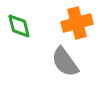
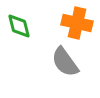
orange cross: rotated 28 degrees clockwise
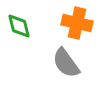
gray semicircle: moved 1 px right, 1 px down
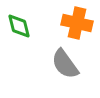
gray semicircle: moved 1 px left, 1 px down
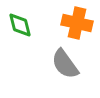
green diamond: moved 1 px right, 1 px up
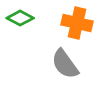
green diamond: moved 7 px up; rotated 48 degrees counterclockwise
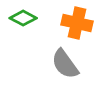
green diamond: moved 3 px right
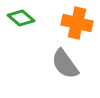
green diamond: moved 2 px left; rotated 12 degrees clockwise
